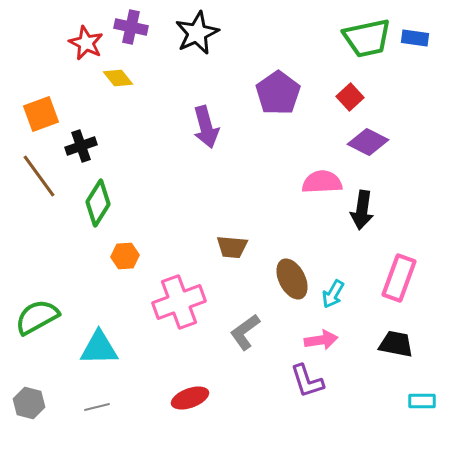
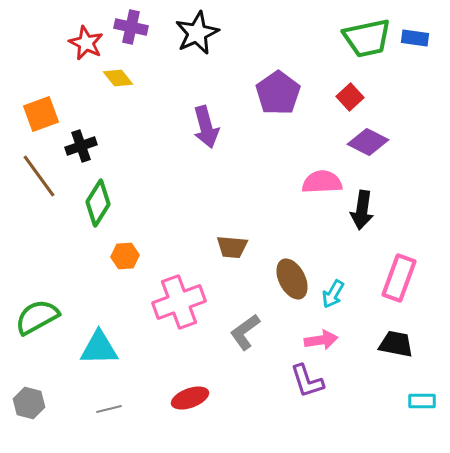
gray line: moved 12 px right, 2 px down
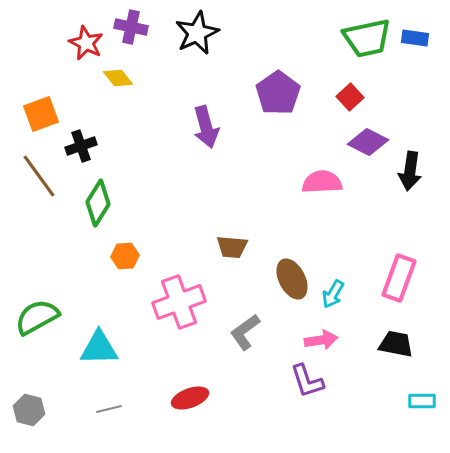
black arrow: moved 48 px right, 39 px up
gray hexagon: moved 7 px down
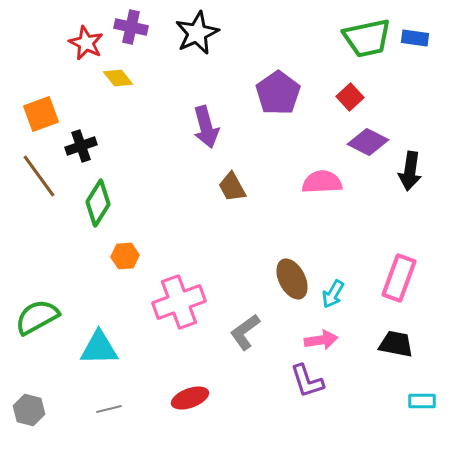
brown trapezoid: moved 60 px up; rotated 56 degrees clockwise
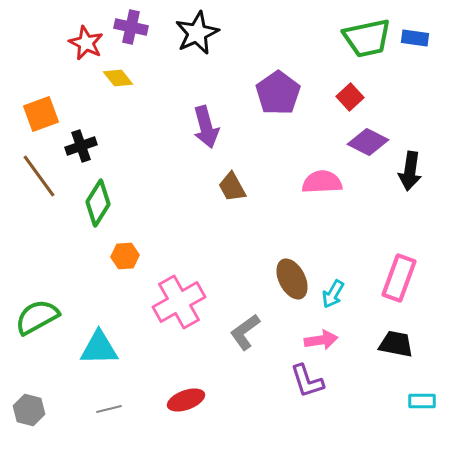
pink cross: rotated 9 degrees counterclockwise
red ellipse: moved 4 px left, 2 px down
